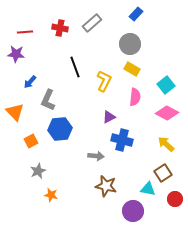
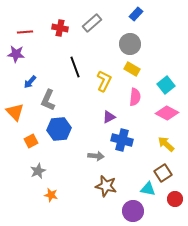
blue hexagon: moved 1 px left
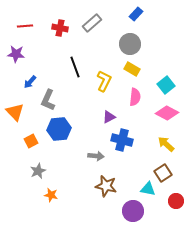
red line: moved 6 px up
red circle: moved 1 px right, 2 px down
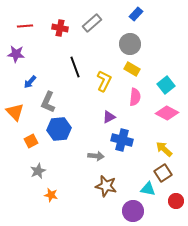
gray L-shape: moved 2 px down
yellow arrow: moved 2 px left, 5 px down
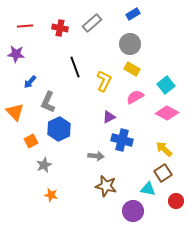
blue rectangle: moved 3 px left; rotated 16 degrees clockwise
pink semicircle: rotated 126 degrees counterclockwise
blue hexagon: rotated 20 degrees counterclockwise
gray star: moved 6 px right, 6 px up
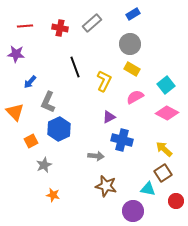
orange star: moved 2 px right
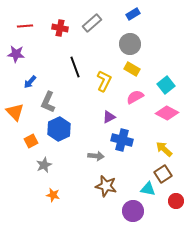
brown square: moved 1 px down
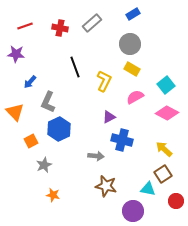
red line: rotated 14 degrees counterclockwise
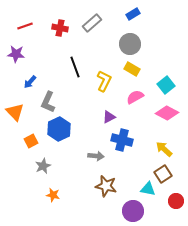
gray star: moved 1 px left, 1 px down
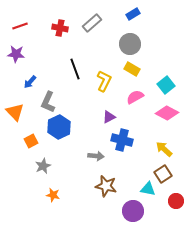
red line: moved 5 px left
black line: moved 2 px down
blue hexagon: moved 2 px up
